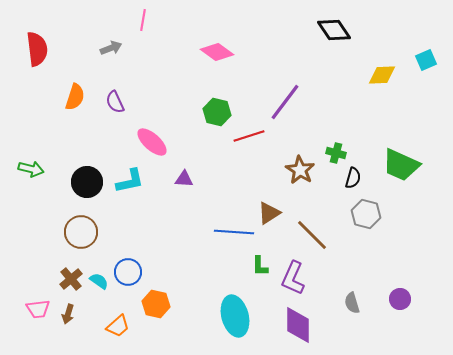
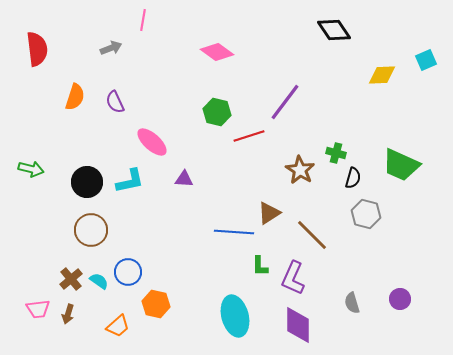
brown circle: moved 10 px right, 2 px up
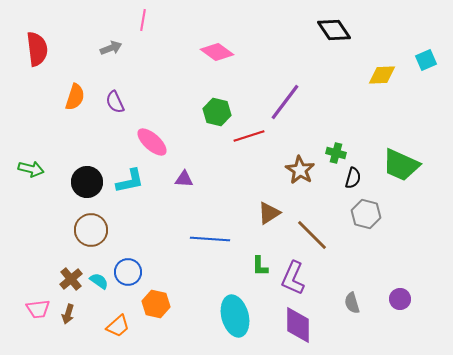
blue line: moved 24 px left, 7 px down
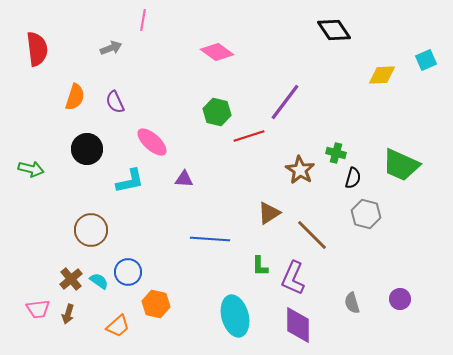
black circle: moved 33 px up
